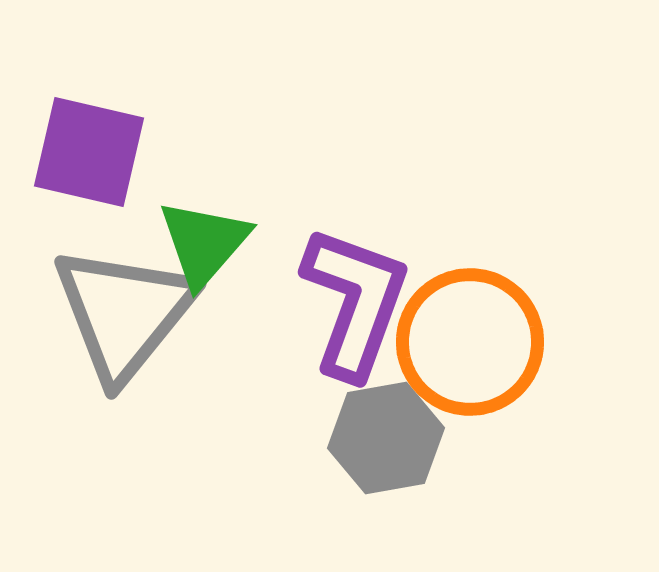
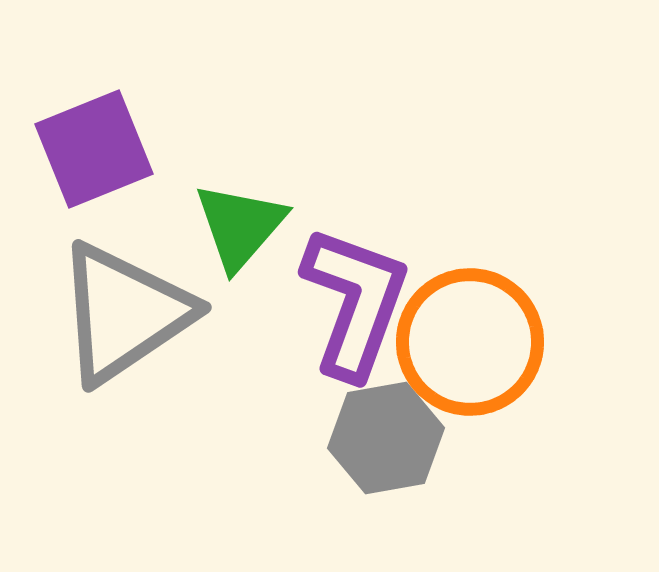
purple square: moved 5 px right, 3 px up; rotated 35 degrees counterclockwise
green triangle: moved 36 px right, 17 px up
gray triangle: rotated 17 degrees clockwise
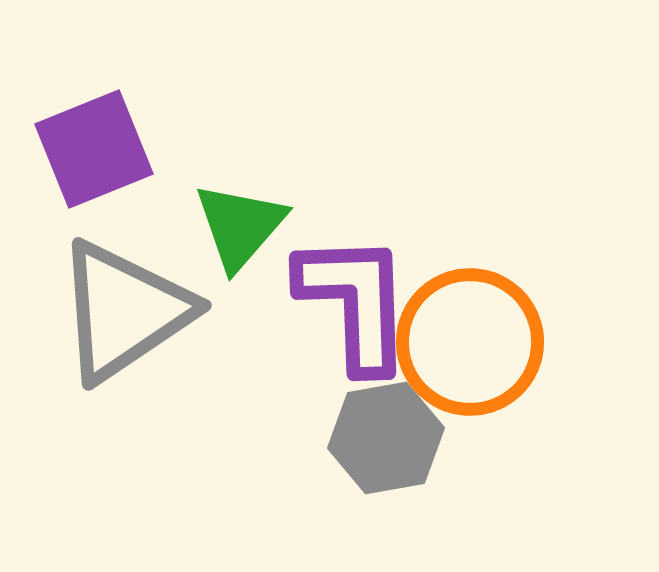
purple L-shape: rotated 22 degrees counterclockwise
gray triangle: moved 2 px up
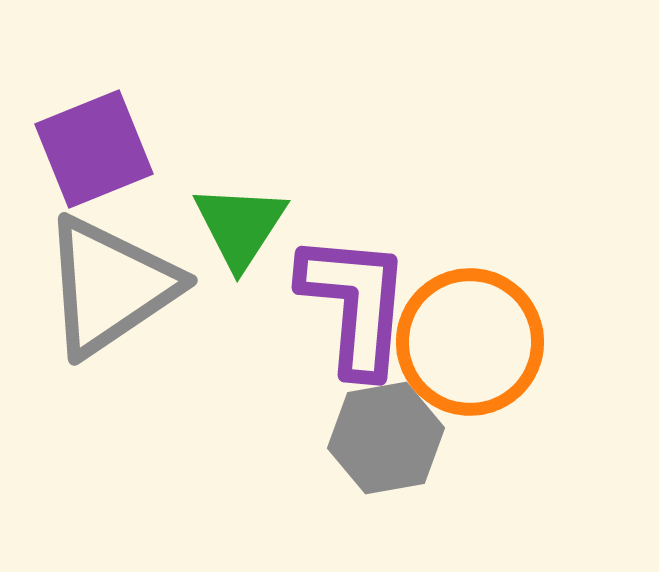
green triangle: rotated 8 degrees counterclockwise
purple L-shape: moved 2 px down; rotated 7 degrees clockwise
gray triangle: moved 14 px left, 25 px up
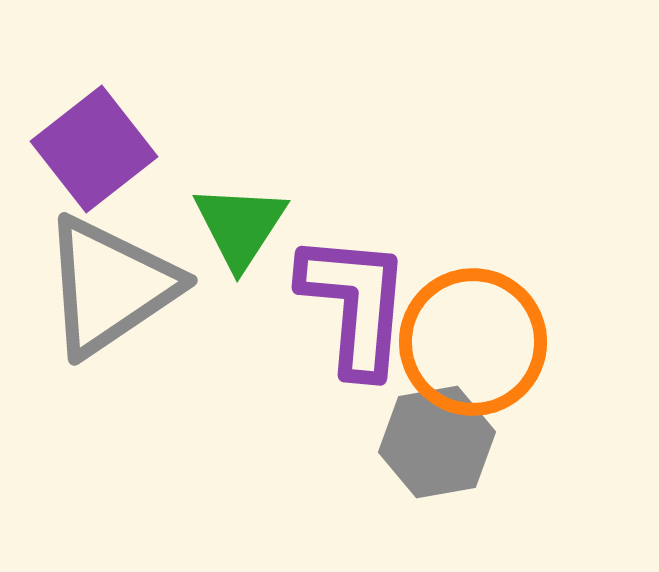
purple square: rotated 16 degrees counterclockwise
orange circle: moved 3 px right
gray hexagon: moved 51 px right, 4 px down
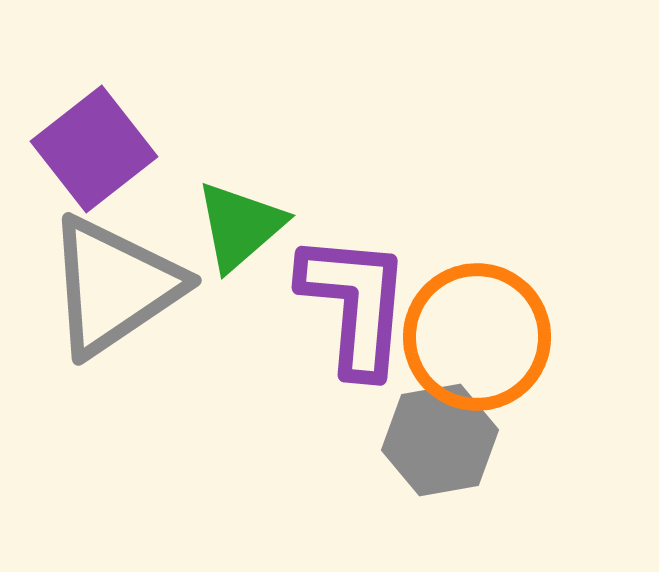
green triangle: rotated 16 degrees clockwise
gray triangle: moved 4 px right
orange circle: moved 4 px right, 5 px up
gray hexagon: moved 3 px right, 2 px up
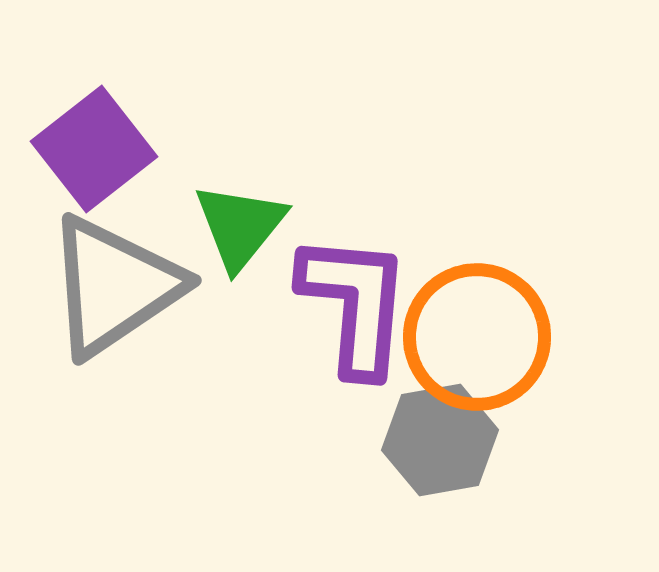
green triangle: rotated 10 degrees counterclockwise
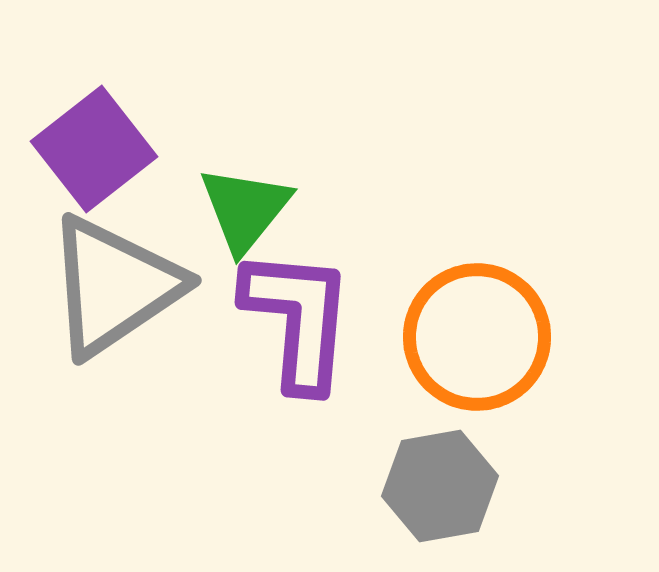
green triangle: moved 5 px right, 17 px up
purple L-shape: moved 57 px left, 15 px down
gray hexagon: moved 46 px down
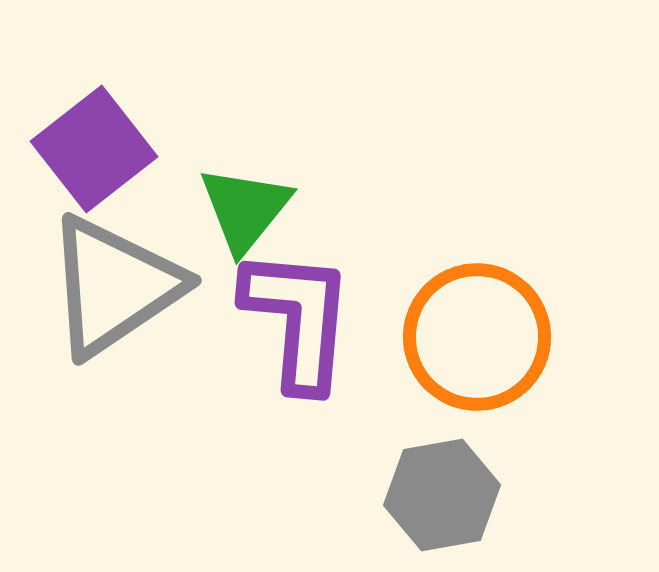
gray hexagon: moved 2 px right, 9 px down
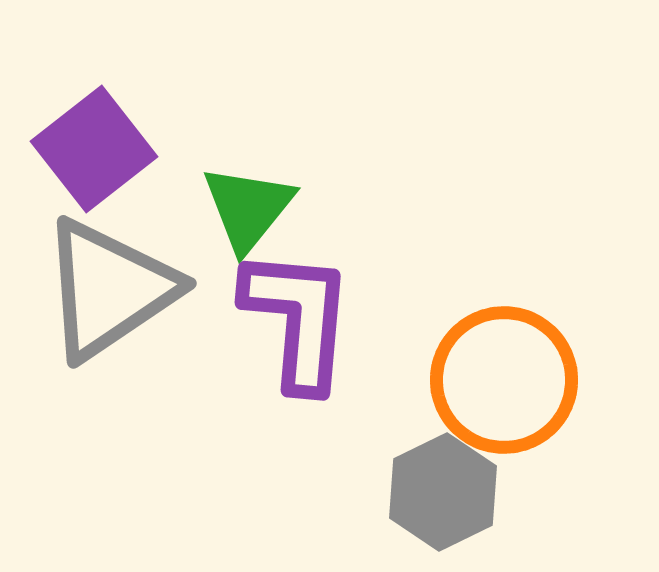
green triangle: moved 3 px right, 1 px up
gray triangle: moved 5 px left, 3 px down
orange circle: moved 27 px right, 43 px down
gray hexagon: moved 1 px right, 3 px up; rotated 16 degrees counterclockwise
